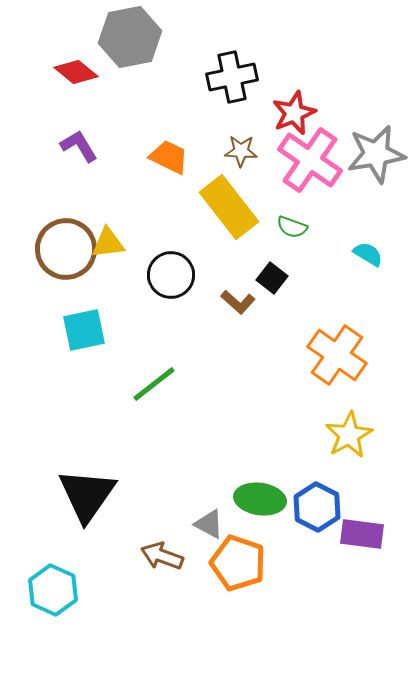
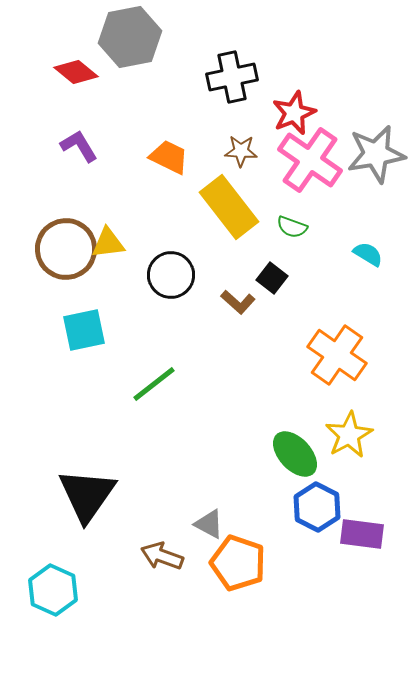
green ellipse: moved 35 px right, 45 px up; rotated 39 degrees clockwise
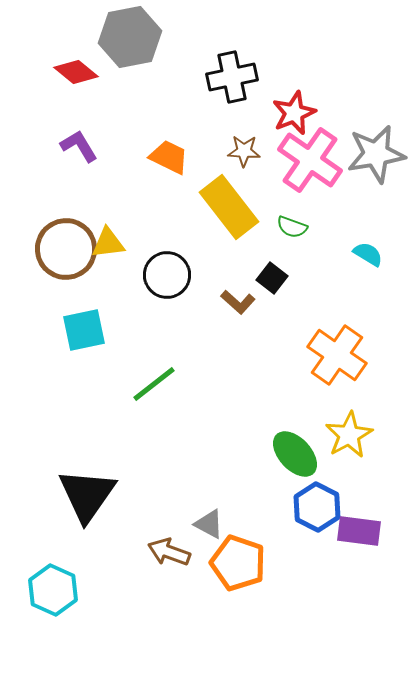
brown star: moved 3 px right
black circle: moved 4 px left
purple rectangle: moved 3 px left, 3 px up
brown arrow: moved 7 px right, 4 px up
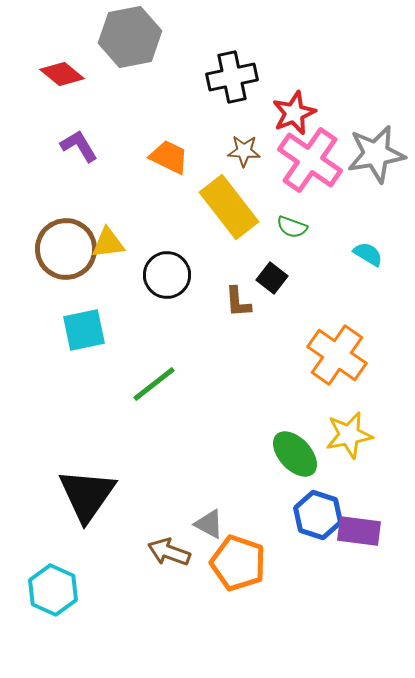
red diamond: moved 14 px left, 2 px down
brown L-shape: rotated 44 degrees clockwise
yellow star: rotated 18 degrees clockwise
blue hexagon: moved 1 px right, 8 px down; rotated 9 degrees counterclockwise
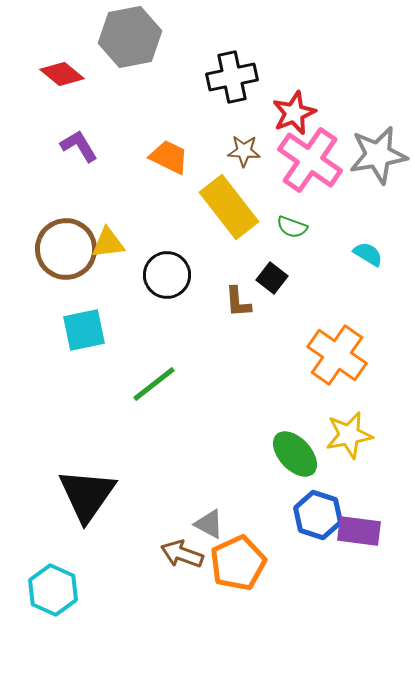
gray star: moved 2 px right, 1 px down
brown arrow: moved 13 px right, 2 px down
orange pentagon: rotated 28 degrees clockwise
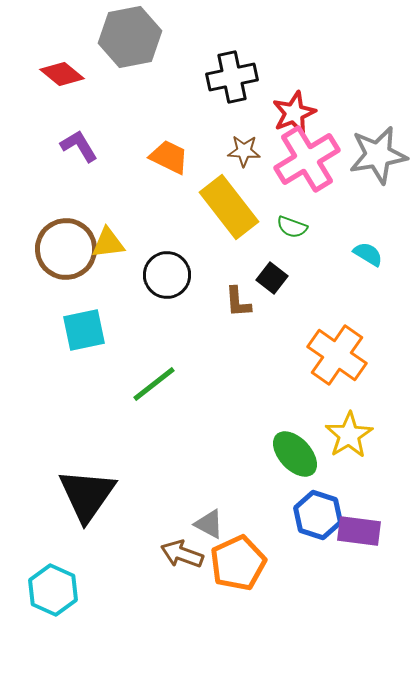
pink cross: moved 3 px left, 1 px up; rotated 24 degrees clockwise
yellow star: rotated 21 degrees counterclockwise
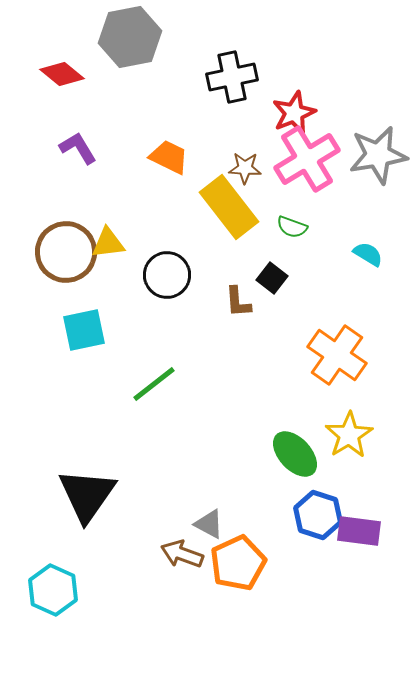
purple L-shape: moved 1 px left, 2 px down
brown star: moved 1 px right, 17 px down
brown circle: moved 3 px down
